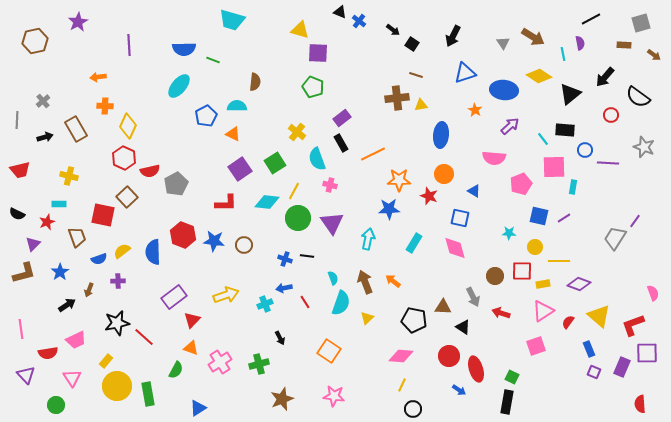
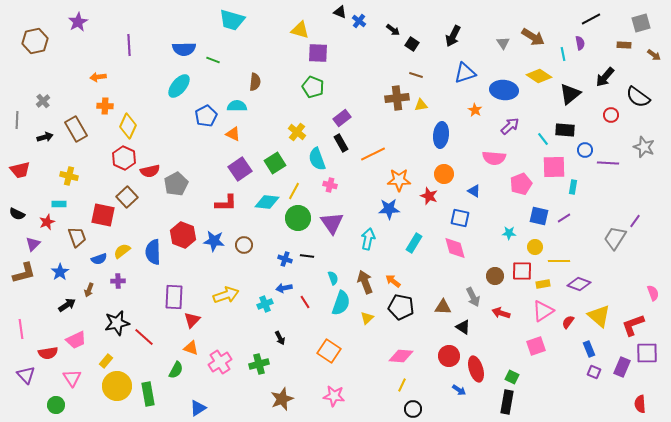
purple rectangle at (174, 297): rotated 50 degrees counterclockwise
black pentagon at (414, 320): moved 13 px left, 13 px up
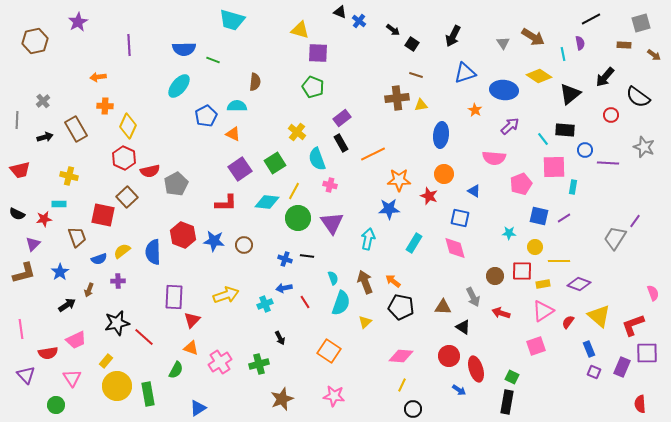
red star at (47, 222): moved 3 px left, 3 px up; rotated 14 degrees clockwise
yellow triangle at (367, 318): moved 2 px left, 4 px down
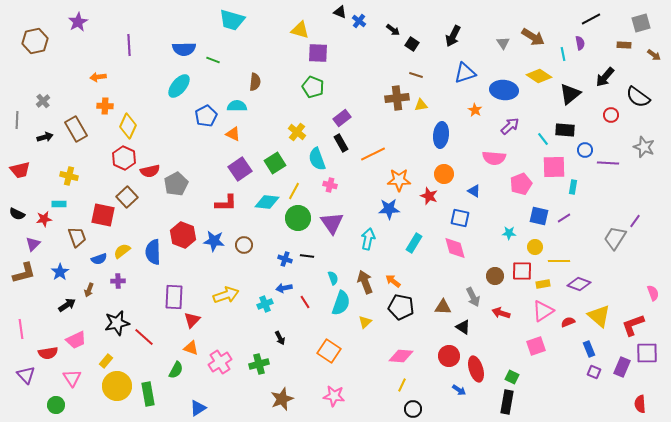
red semicircle at (568, 322): rotated 32 degrees clockwise
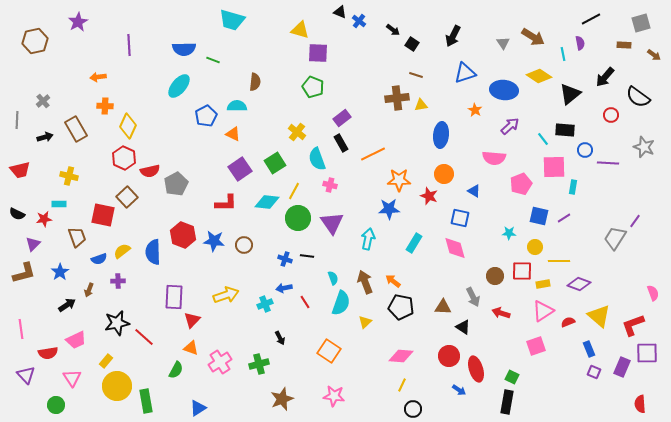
green rectangle at (148, 394): moved 2 px left, 7 px down
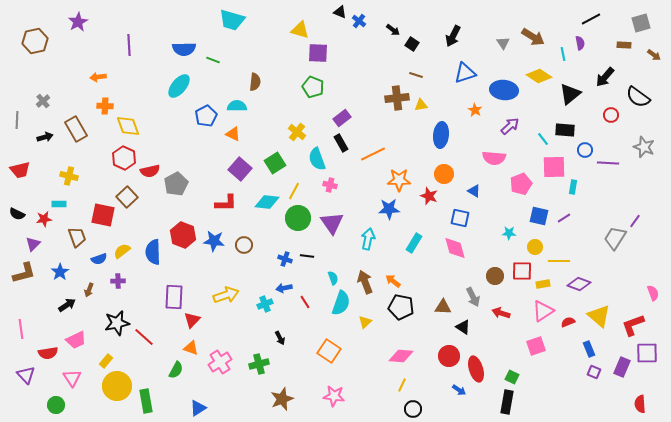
yellow diamond at (128, 126): rotated 45 degrees counterclockwise
purple square at (240, 169): rotated 15 degrees counterclockwise
